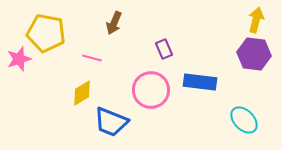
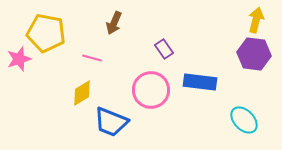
purple rectangle: rotated 12 degrees counterclockwise
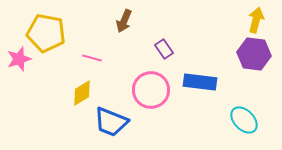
brown arrow: moved 10 px right, 2 px up
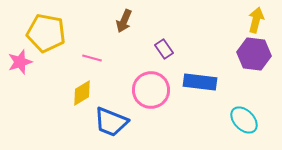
pink star: moved 1 px right, 3 px down
